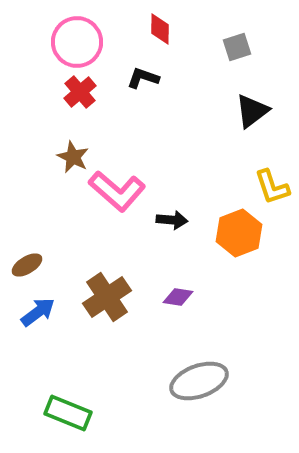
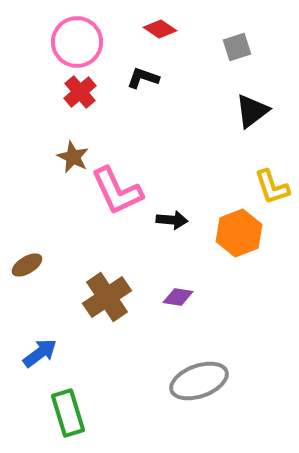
red diamond: rotated 56 degrees counterclockwise
pink L-shape: rotated 24 degrees clockwise
blue arrow: moved 2 px right, 41 px down
green rectangle: rotated 51 degrees clockwise
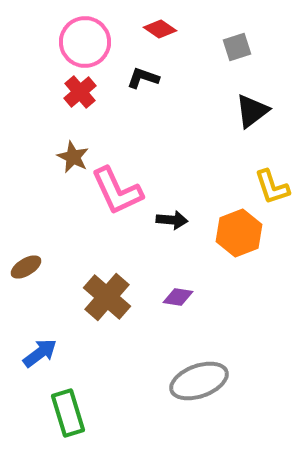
pink circle: moved 8 px right
brown ellipse: moved 1 px left, 2 px down
brown cross: rotated 15 degrees counterclockwise
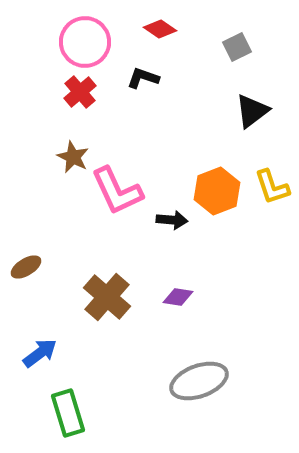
gray square: rotated 8 degrees counterclockwise
orange hexagon: moved 22 px left, 42 px up
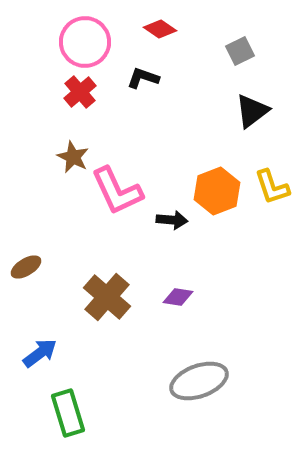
gray square: moved 3 px right, 4 px down
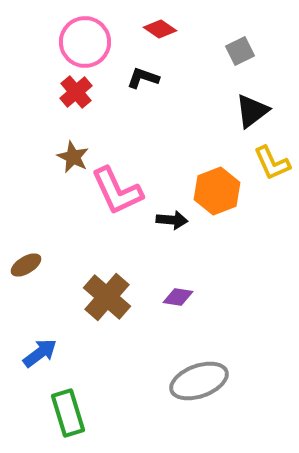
red cross: moved 4 px left
yellow L-shape: moved 24 px up; rotated 6 degrees counterclockwise
brown ellipse: moved 2 px up
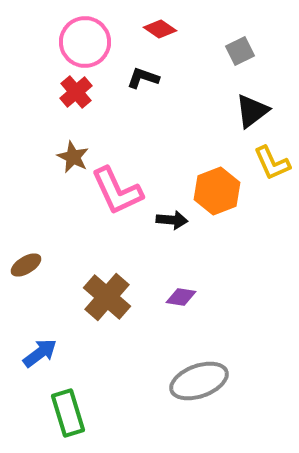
purple diamond: moved 3 px right
